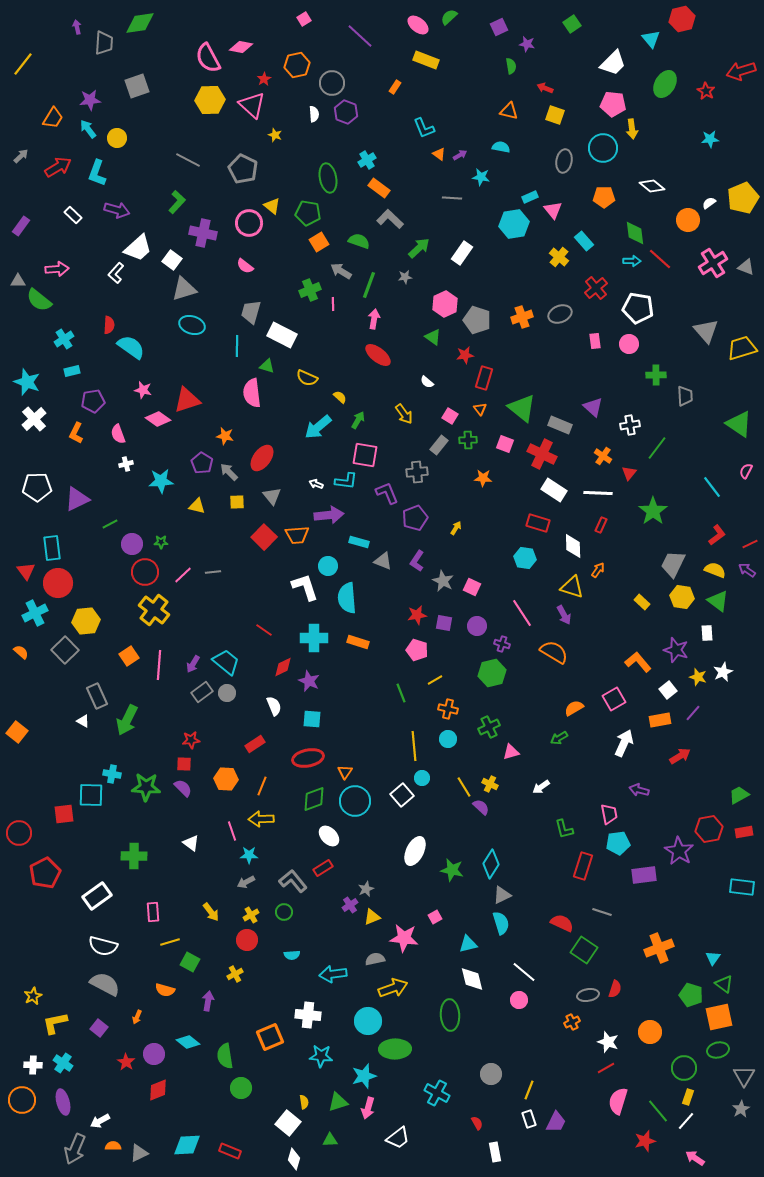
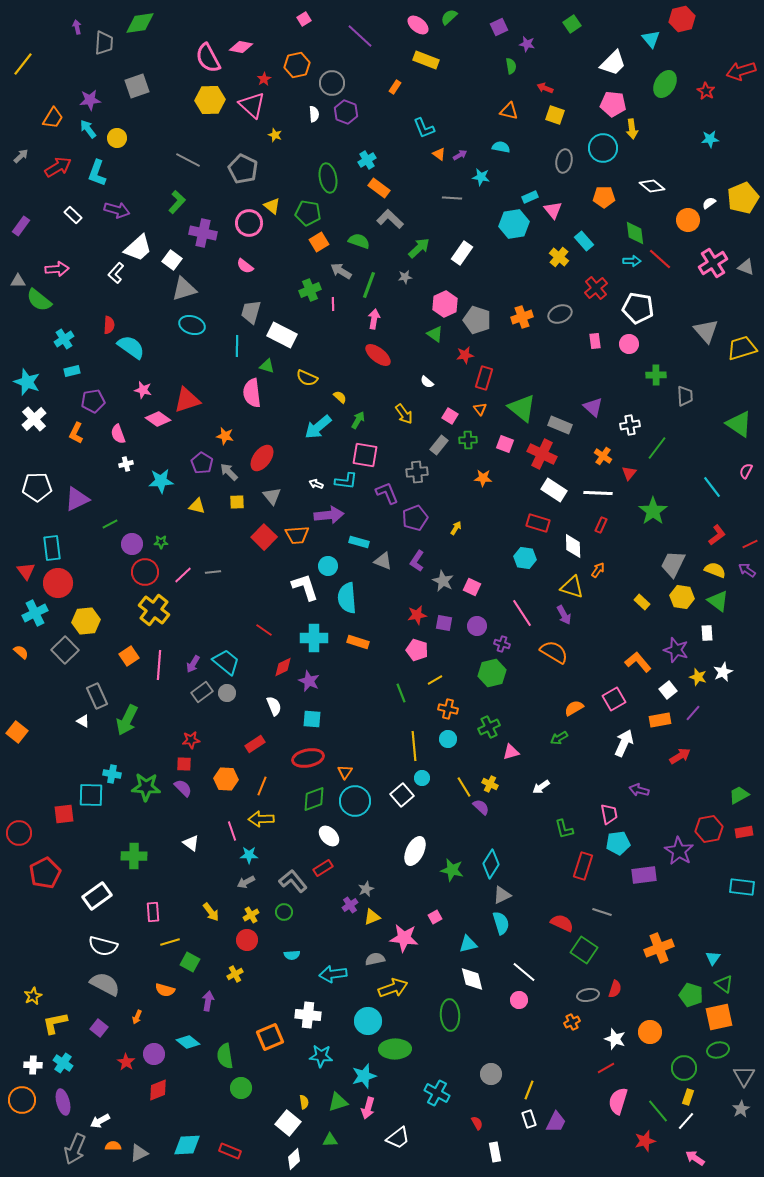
green triangle at (433, 337): moved 2 px right, 3 px up
white star at (608, 1042): moved 7 px right, 3 px up
white diamond at (294, 1159): rotated 30 degrees clockwise
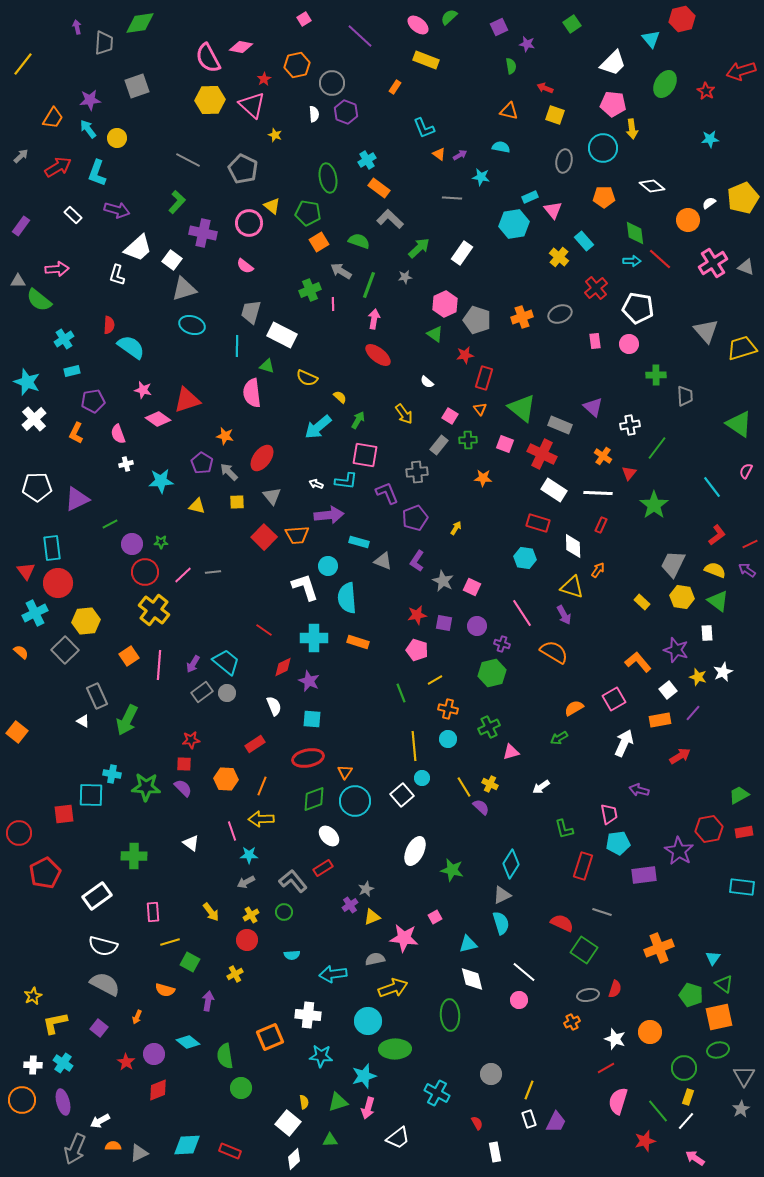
white L-shape at (116, 273): moved 1 px right, 2 px down; rotated 25 degrees counterclockwise
green star at (653, 511): moved 1 px right, 6 px up
cyan diamond at (491, 864): moved 20 px right
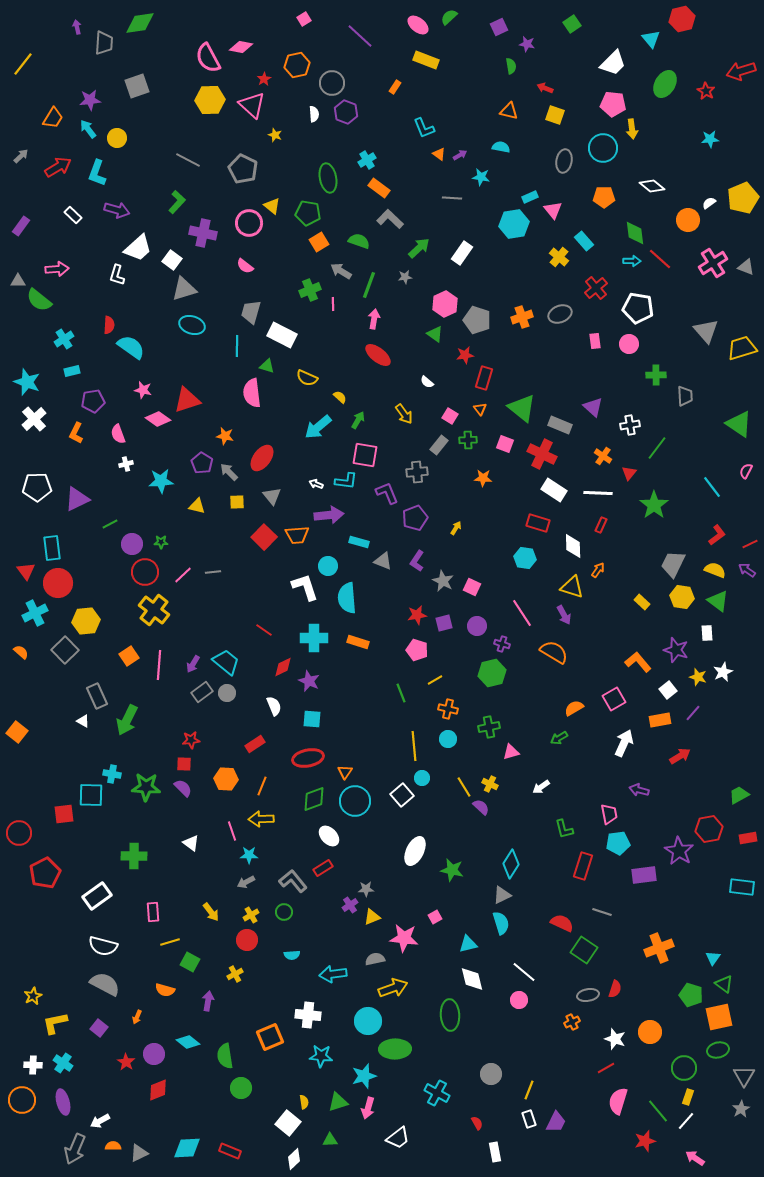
purple square at (444, 623): rotated 24 degrees counterclockwise
green cross at (489, 727): rotated 15 degrees clockwise
red rectangle at (744, 832): moved 4 px right, 6 px down
gray star at (366, 889): rotated 21 degrees clockwise
cyan diamond at (187, 1145): moved 3 px down
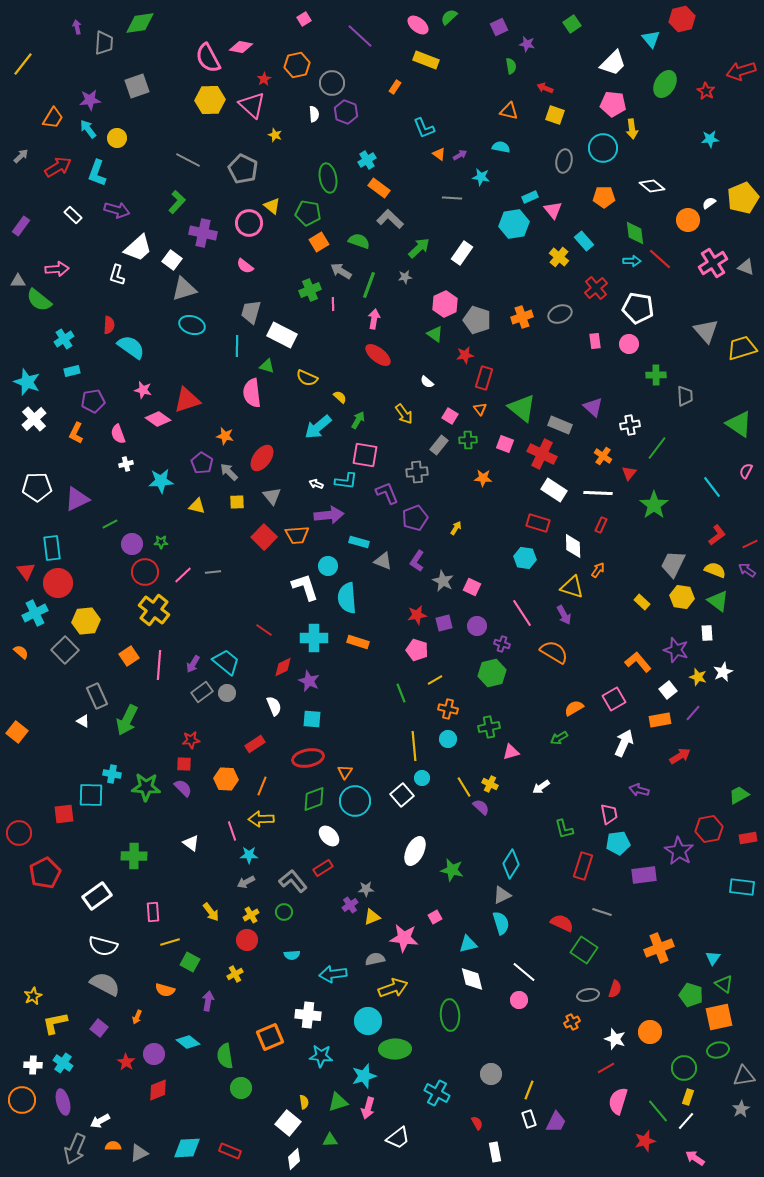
gray triangle at (744, 1076): rotated 50 degrees clockwise
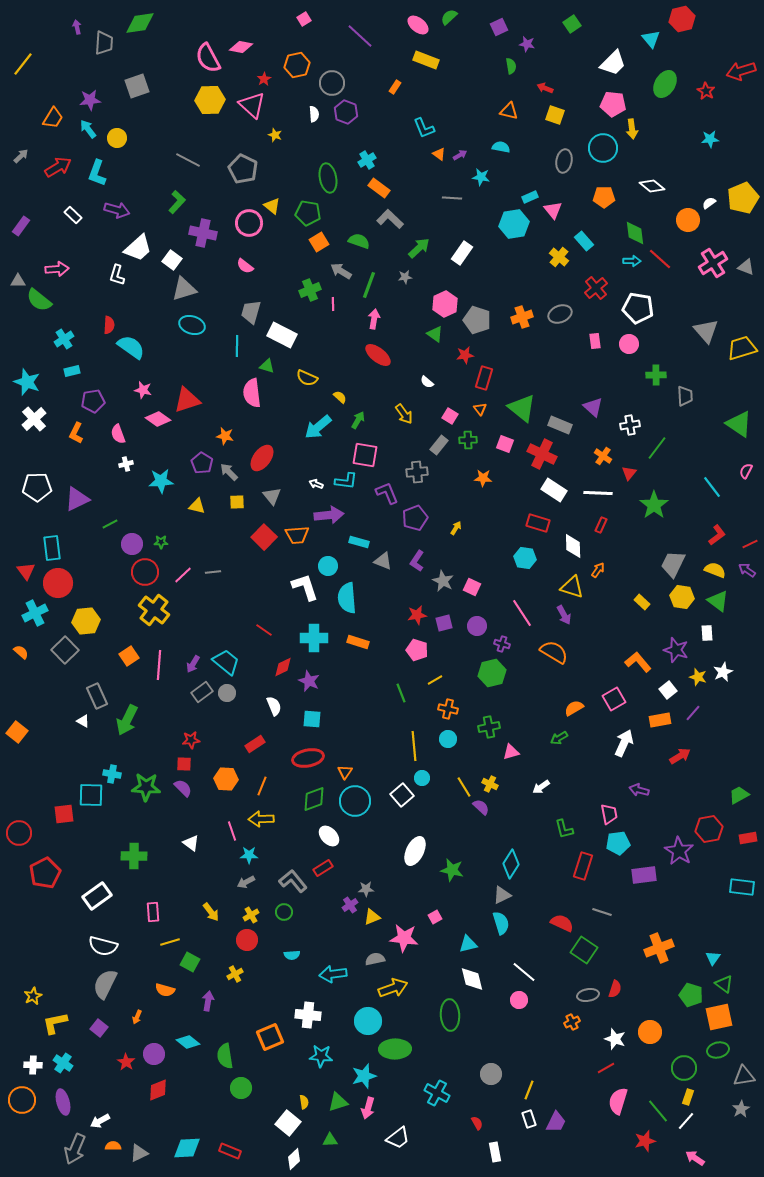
gray semicircle at (105, 984): rotated 92 degrees counterclockwise
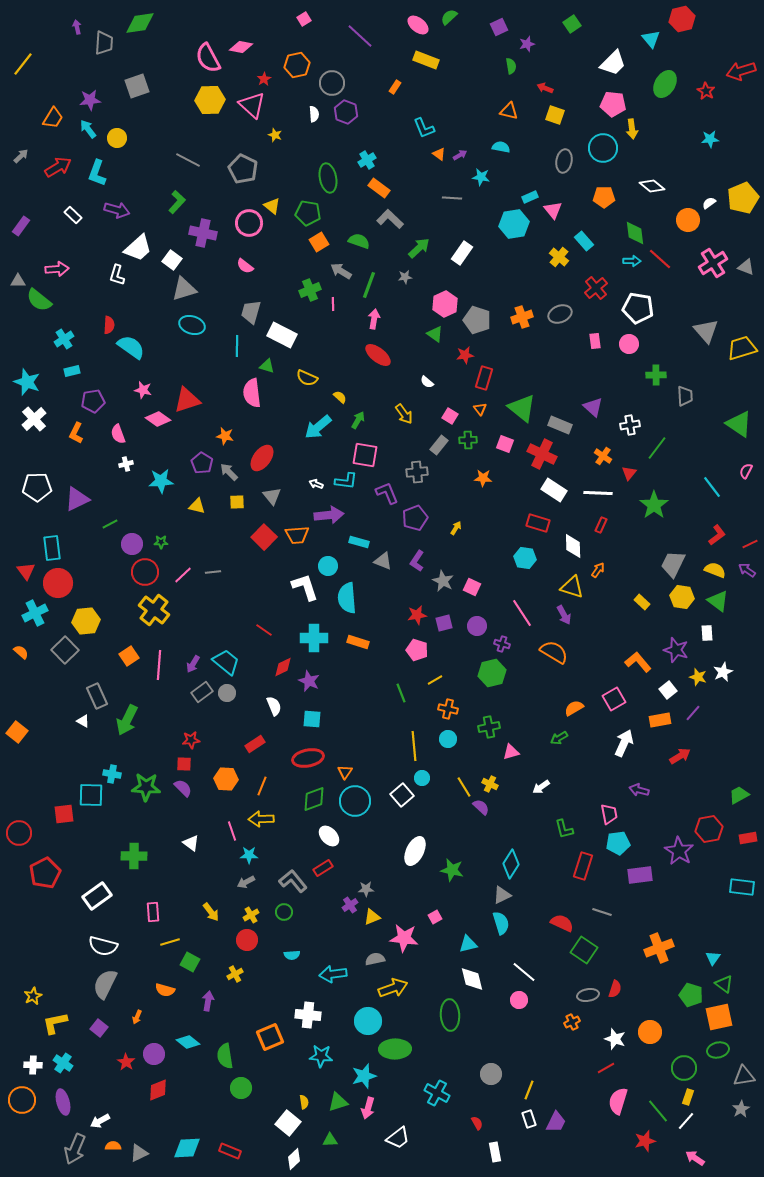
purple star at (527, 44): rotated 28 degrees counterclockwise
purple rectangle at (644, 875): moved 4 px left
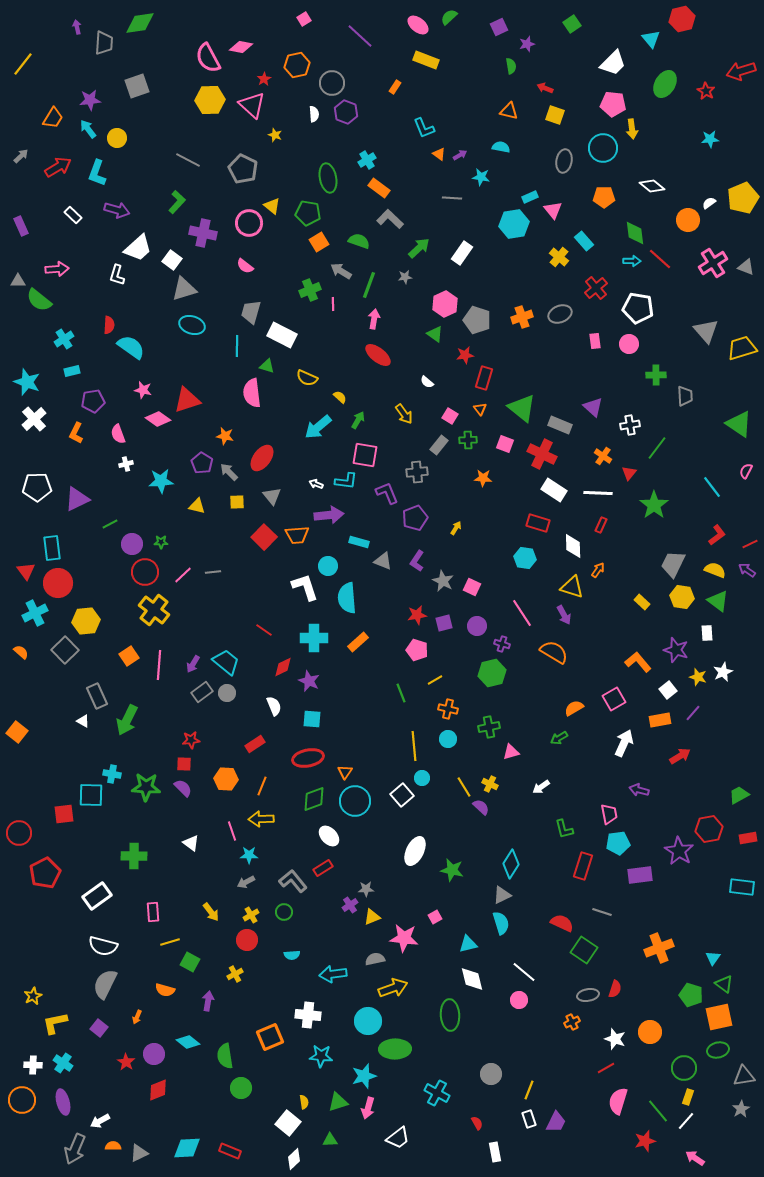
purple rectangle at (21, 226): rotated 60 degrees counterclockwise
orange rectangle at (358, 642): rotated 60 degrees counterclockwise
